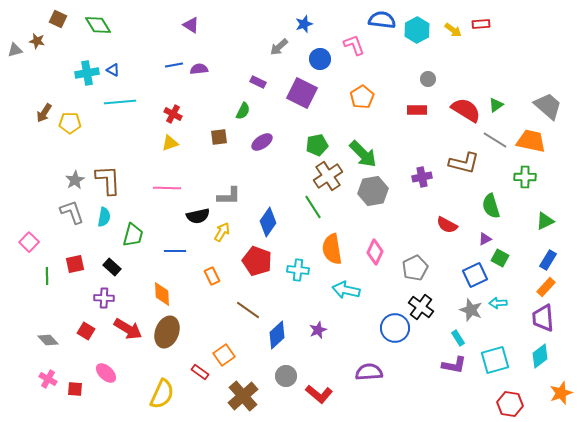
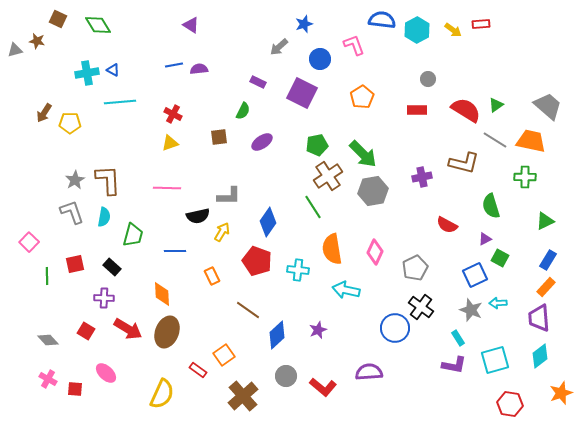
purple trapezoid at (543, 318): moved 4 px left
red rectangle at (200, 372): moved 2 px left, 2 px up
red L-shape at (319, 394): moved 4 px right, 7 px up
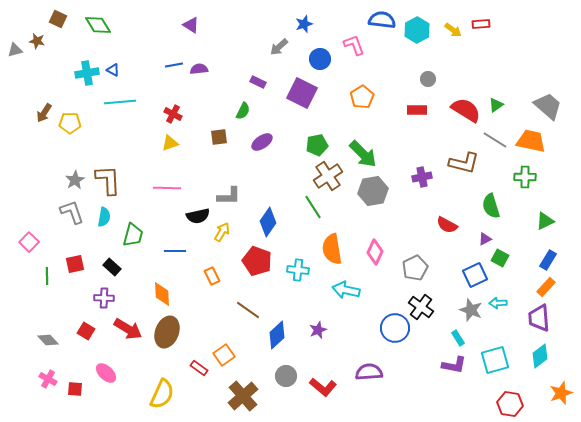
red rectangle at (198, 370): moved 1 px right, 2 px up
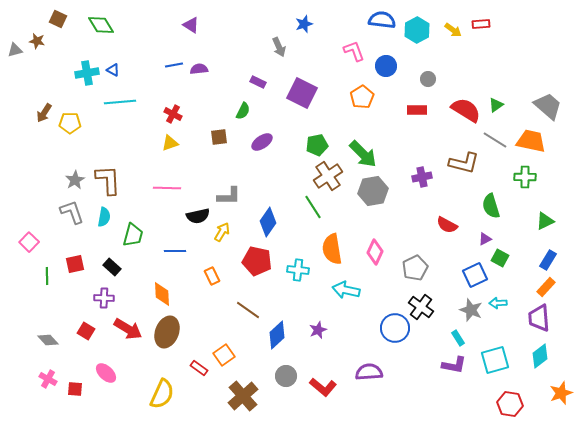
green diamond at (98, 25): moved 3 px right
pink L-shape at (354, 45): moved 6 px down
gray arrow at (279, 47): rotated 72 degrees counterclockwise
blue circle at (320, 59): moved 66 px right, 7 px down
red pentagon at (257, 261): rotated 8 degrees counterclockwise
